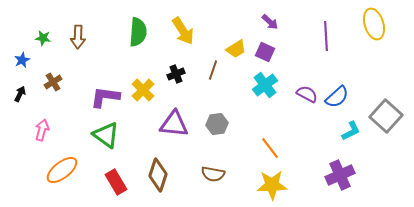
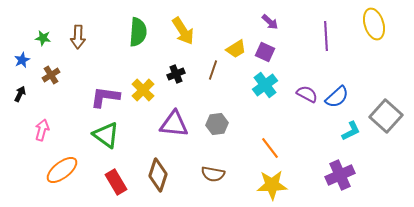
brown cross: moved 2 px left, 7 px up
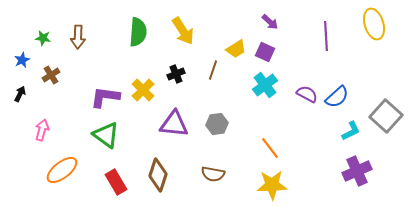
purple cross: moved 17 px right, 4 px up
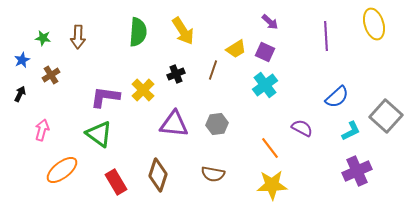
purple semicircle: moved 5 px left, 34 px down
green triangle: moved 7 px left, 1 px up
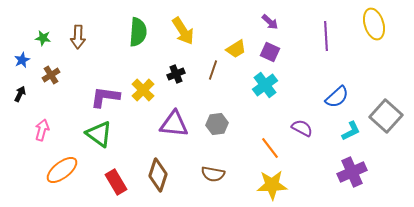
purple square: moved 5 px right
purple cross: moved 5 px left, 1 px down
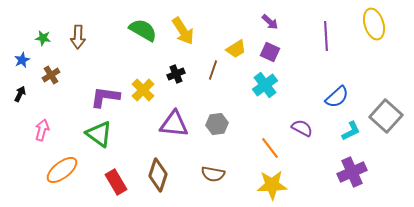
green semicircle: moved 5 px right, 2 px up; rotated 64 degrees counterclockwise
